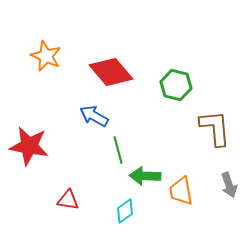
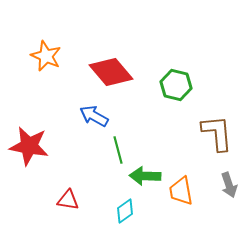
brown L-shape: moved 2 px right, 5 px down
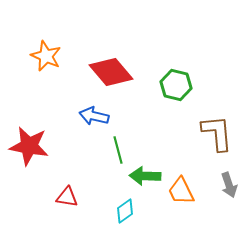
blue arrow: rotated 16 degrees counterclockwise
orange trapezoid: rotated 16 degrees counterclockwise
red triangle: moved 1 px left, 3 px up
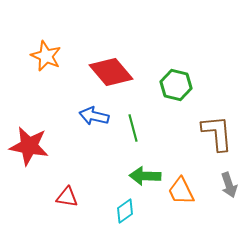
green line: moved 15 px right, 22 px up
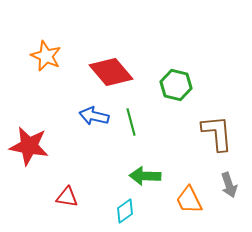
green line: moved 2 px left, 6 px up
orange trapezoid: moved 8 px right, 9 px down
